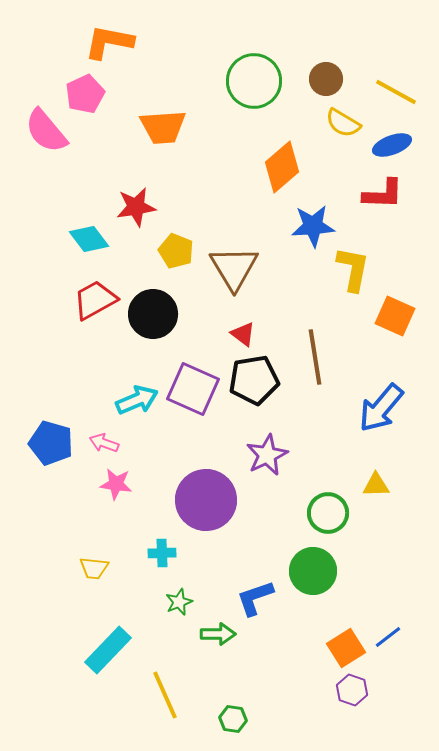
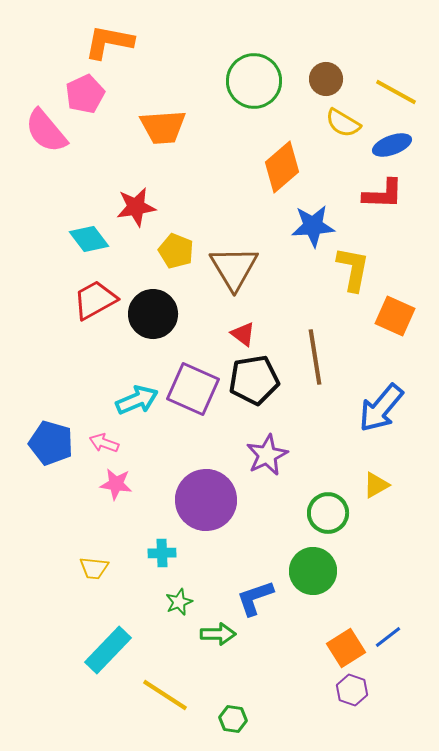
yellow triangle at (376, 485): rotated 28 degrees counterclockwise
yellow line at (165, 695): rotated 33 degrees counterclockwise
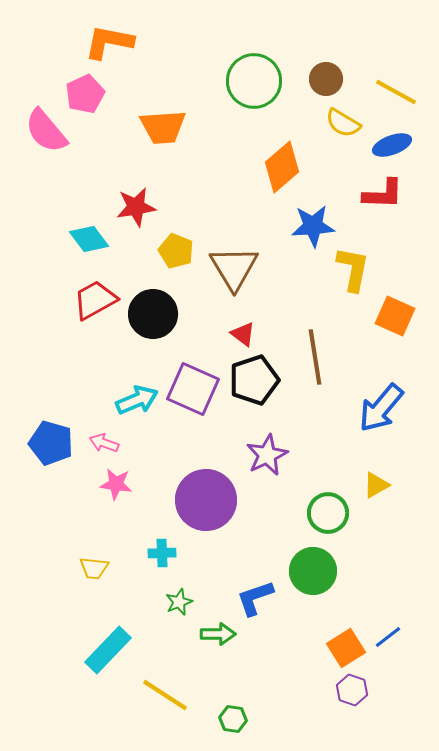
black pentagon at (254, 380): rotated 9 degrees counterclockwise
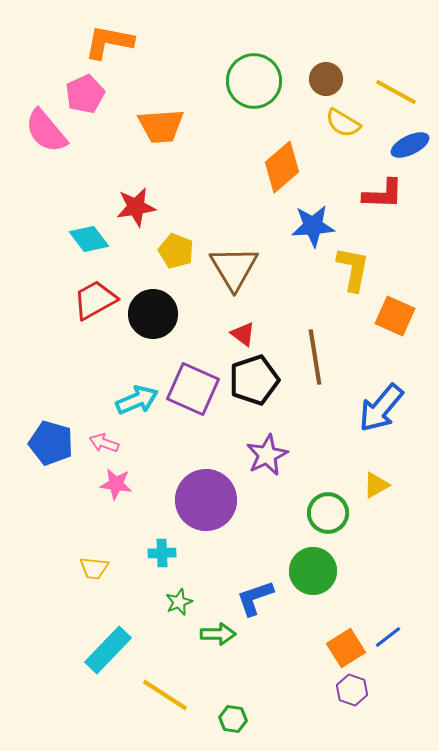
orange trapezoid at (163, 127): moved 2 px left, 1 px up
blue ellipse at (392, 145): moved 18 px right; rotated 6 degrees counterclockwise
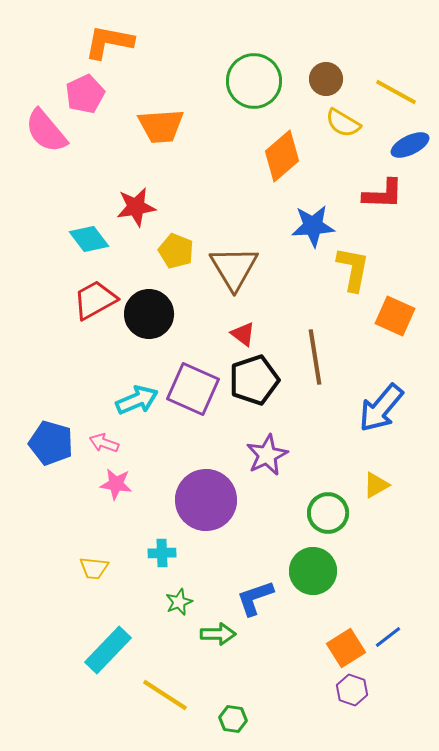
orange diamond at (282, 167): moved 11 px up
black circle at (153, 314): moved 4 px left
